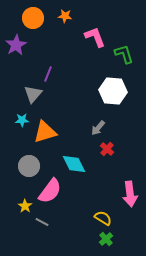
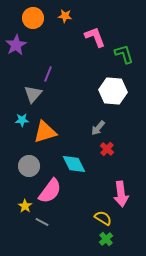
pink arrow: moved 9 px left
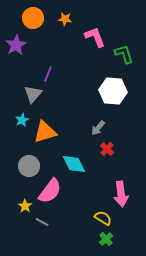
orange star: moved 3 px down
cyan star: rotated 24 degrees counterclockwise
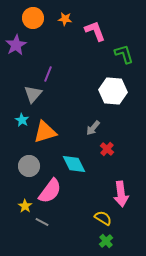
pink L-shape: moved 6 px up
cyan star: rotated 16 degrees counterclockwise
gray arrow: moved 5 px left
green cross: moved 2 px down
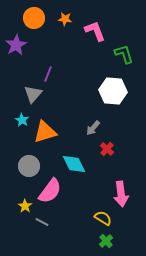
orange circle: moved 1 px right
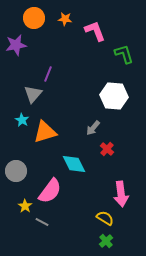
purple star: rotated 20 degrees clockwise
white hexagon: moved 1 px right, 5 px down
gray circle: moved 13 px left, 5 px down
yellow semicircle: moved 2 px right
